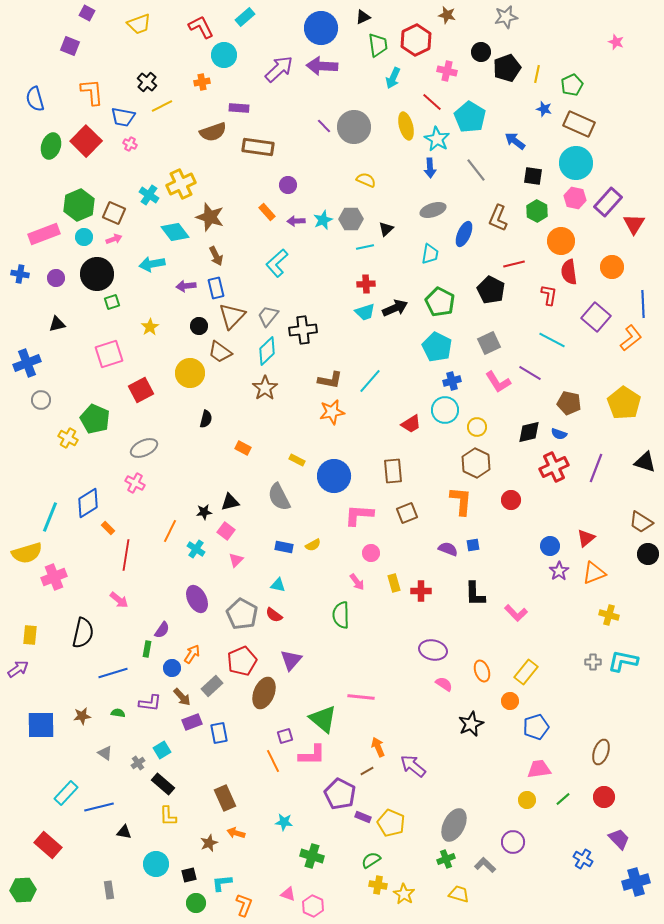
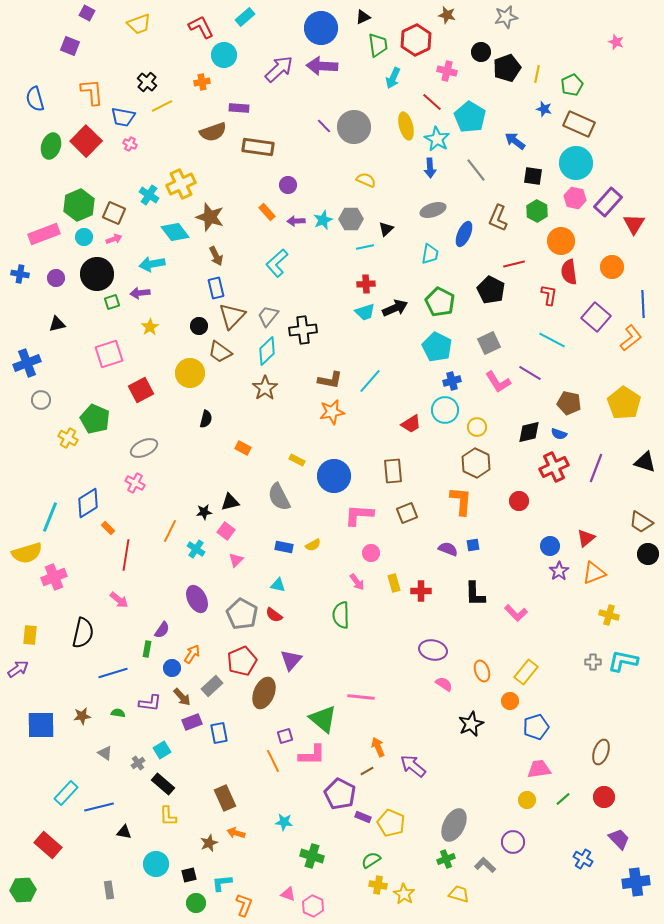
purple arrow at (186, 286): moved 46 px left, 7 px down
red circle at (511, 500): moved 8 px right, 1 px down
blue cross at (636, 882): rotated 8 degrees clockwise
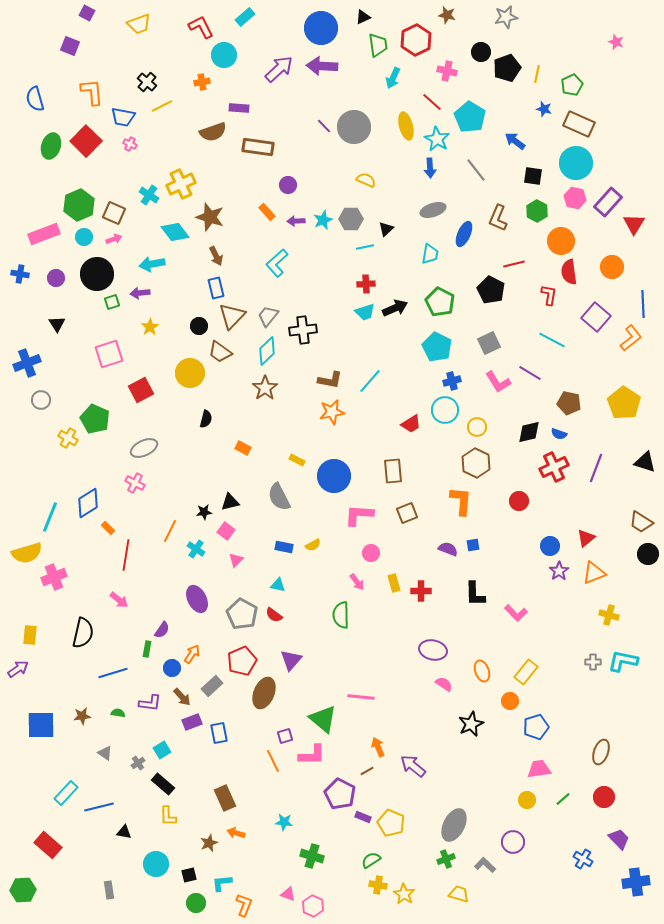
black triangle at (57, 324): rotated 48 degrees counterclockwise
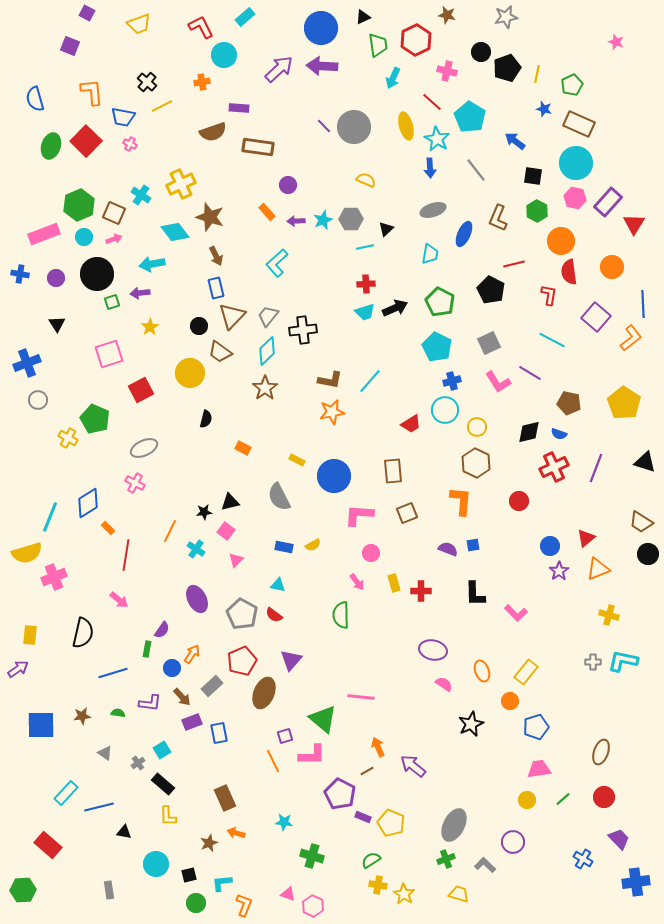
cyan cross at (149, 195): moved 8 px left
gray circle at (41, 400): moved 3 px left
orange triangle at (594, 573): moved 4 px right, 4 px up
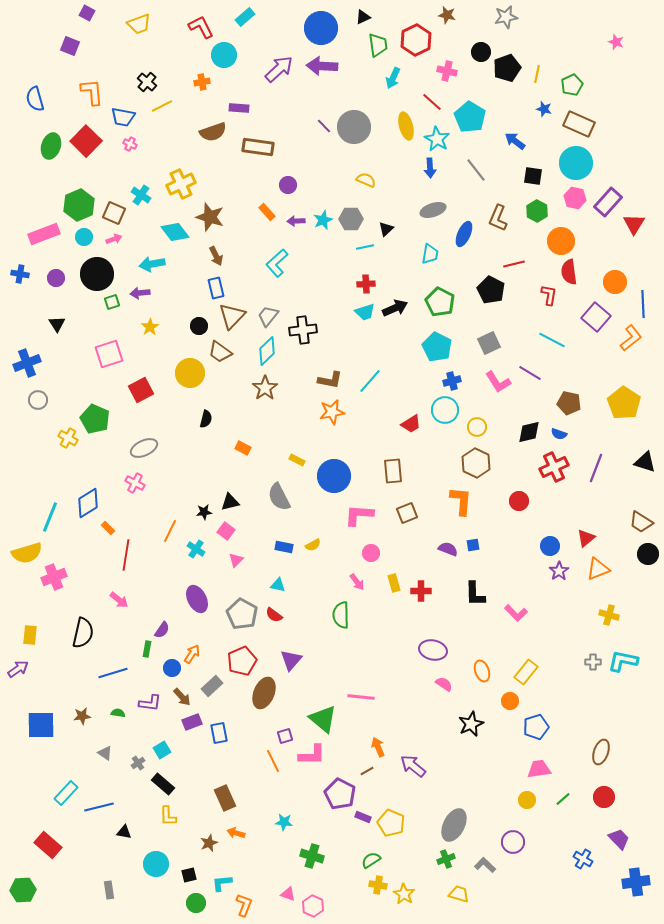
orange circle at (612, 267): moved 3 px right, 15 px down
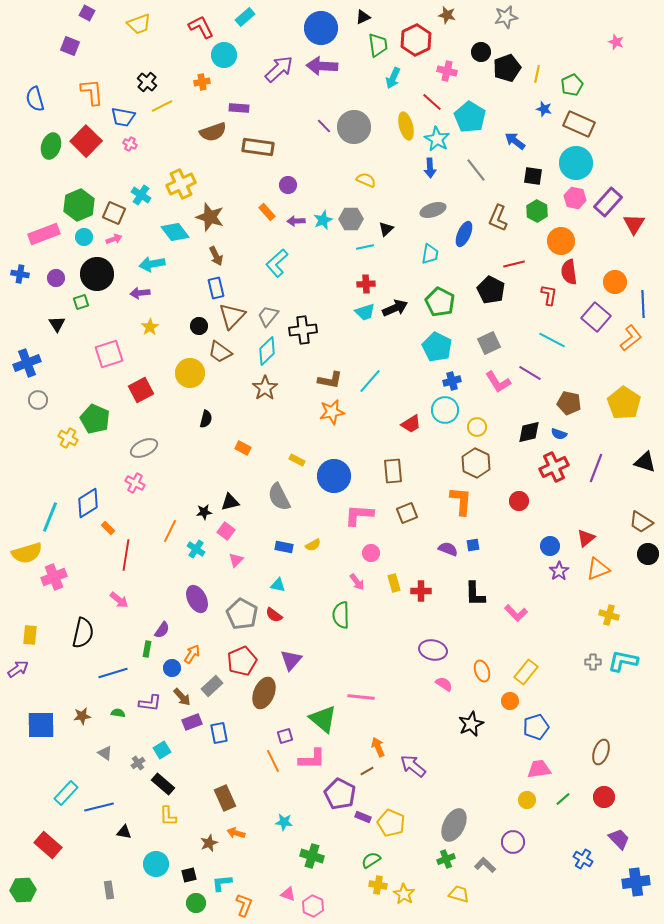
green square at (112, 302): moved 31 px left
pink L-shape at (312, 755): moved 4 px down
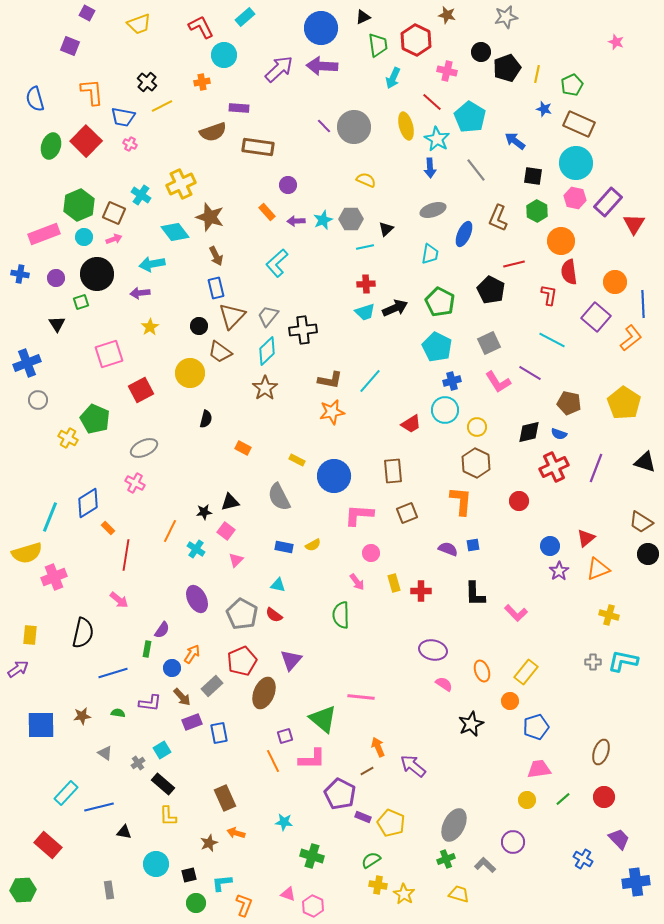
red hexagon at (416, 40): rotated 8 degrees counterclockwise
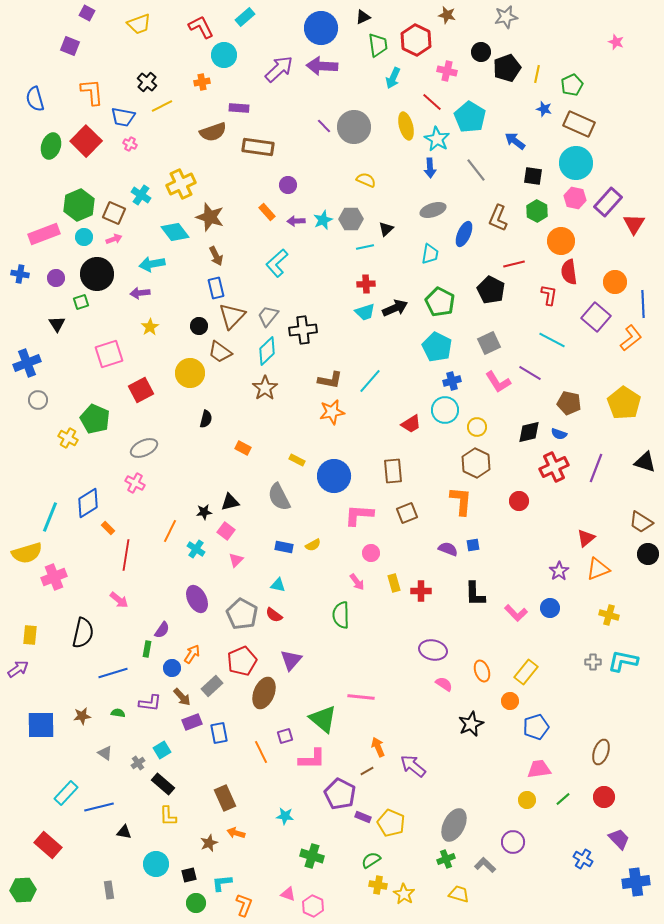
blue circle at (550, 546): moved 62 px down
orange line at (273, 761): moved 12 px left, 9 px up
cyan star at (284, 822): moved 1 px right, 6 px up
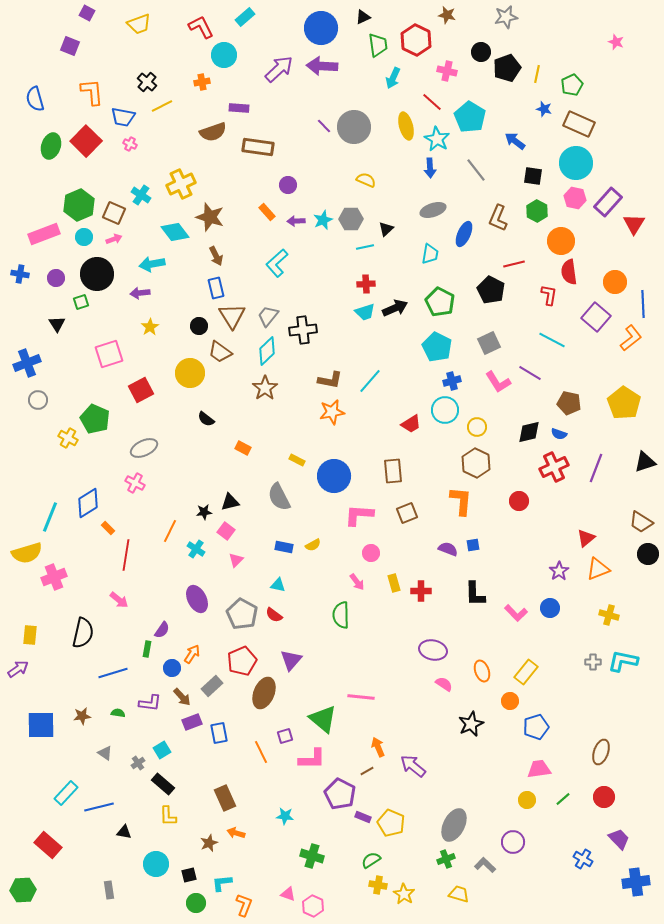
brown triangle at (232, 316): rotated 16 degrees counterclockwise
black semicircle at (206, 419): rotated 114 degrees clockwise
black triangle at (645, 462): rotated 35 degrees counterclockwise
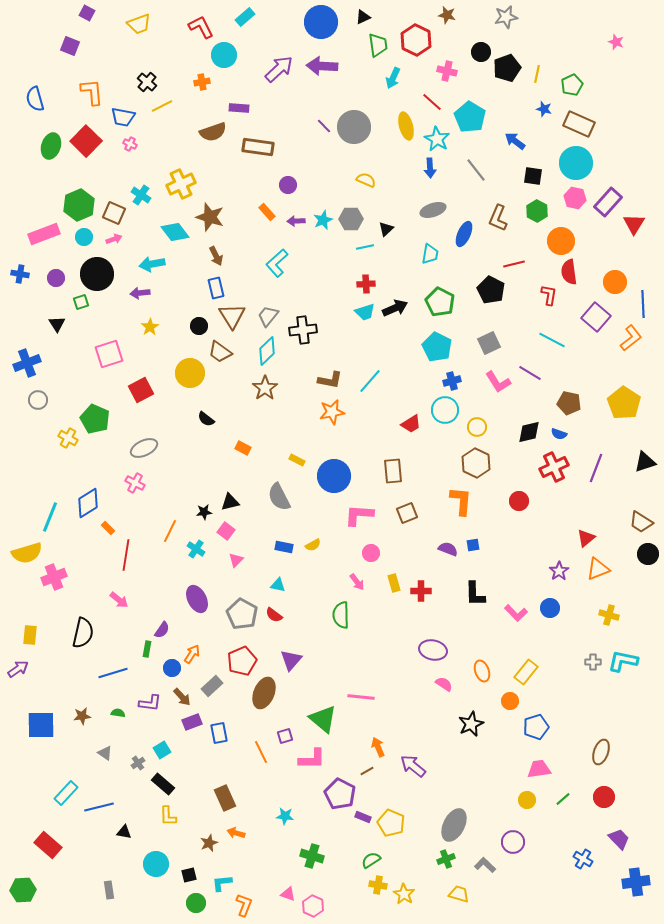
blue circle at (321, 28): moved 6 px up
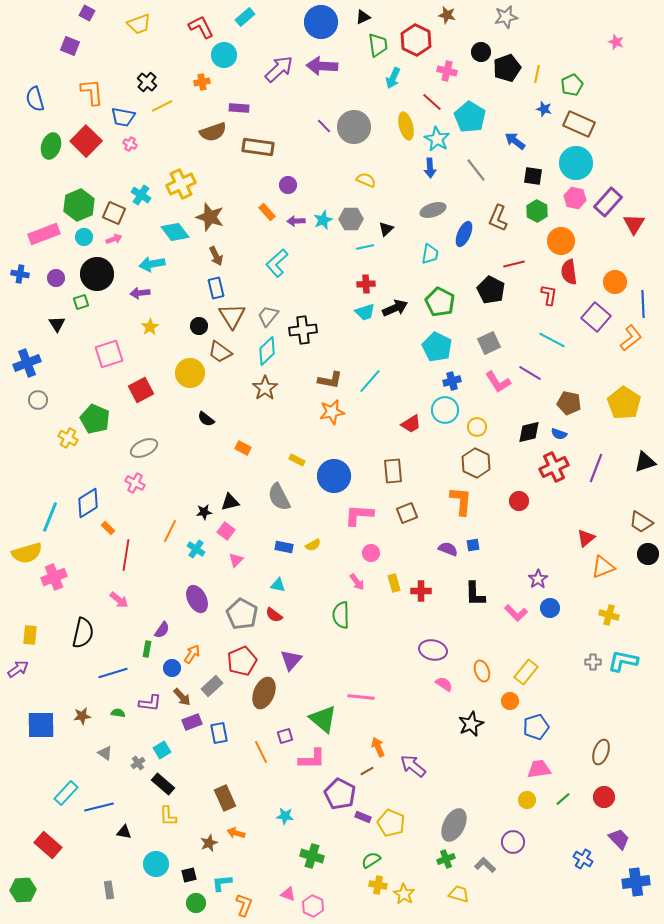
orange triangle at (598, 569): moved 5 px right, 2 px up
purple star at (559, 571): moved 21 px left, 8 px down
